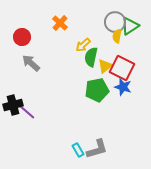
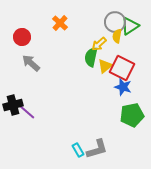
yellow arrow: moved 16 px right, 1 px up
green pentagon: moved 35 px right, 25 px down
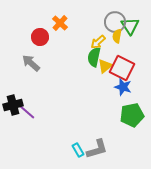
green triangle: rotated 30 degrees counterclockwise
red circle: moved 18 px right
yellow arrow: moved 1 px left, 2 px up
green semicircle: moved 3 px right
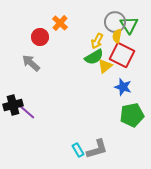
green triangle: moved 1 px left, 1 px up
yellow arrow: moved 1 px left, 1 px up; rotated 21 degrees counterclockwise
green semicircle: rotated 132 degrees counterclockwise
red square: moved 13 px up
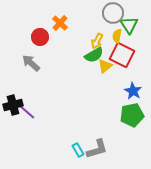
gray circle: moved 2 px left, 9 px up
green semicircle: moved 2 px up
blue star: moved 10 px right, 4 px down; rotated 12 degrees clockwise
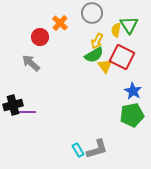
gray circle: moved 21 px left
yellow semicircle: moved 1 px left, 6 px up
red square: moved 2 px down
yellow triangle: rotated 28 degrees counterclockwise
purple line: rotated 42 degrees counterclockwise
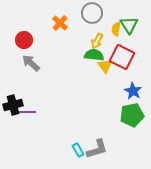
yellow semicircle: moved 1 px up
red circle: moved 16 px left, 3 px down
green semicircle: rotated 144 degrees counterclockwise
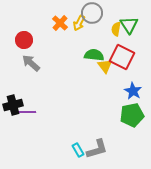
yellow arrow: moved 18 px left, 18 px up
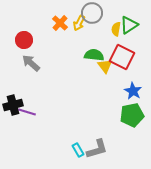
green triangle: rotated 30 degrees clockwise
purple line: rotated 18 degrees clockwise
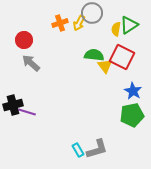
orange cross: rotated 28 degrees clockwise
